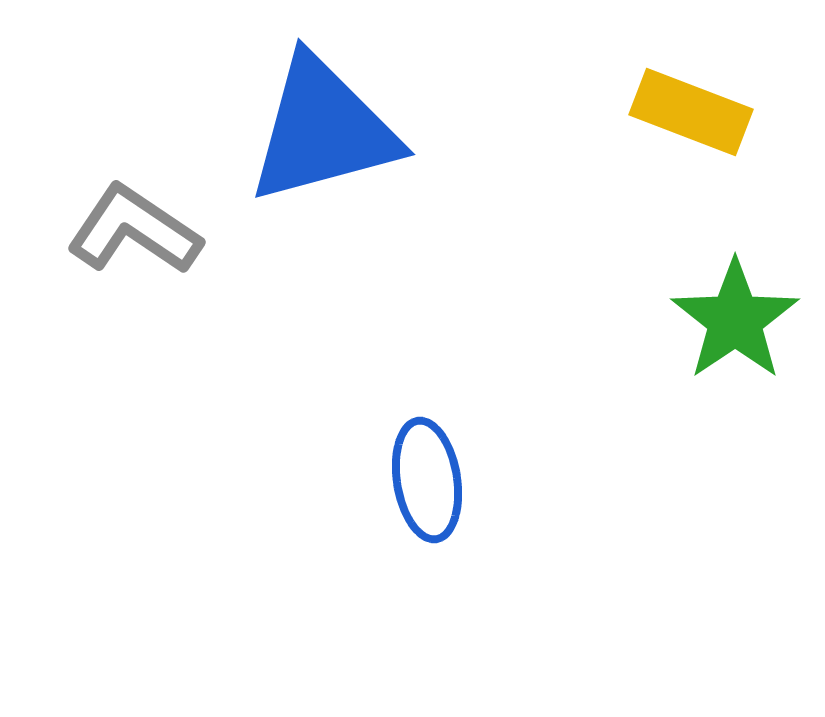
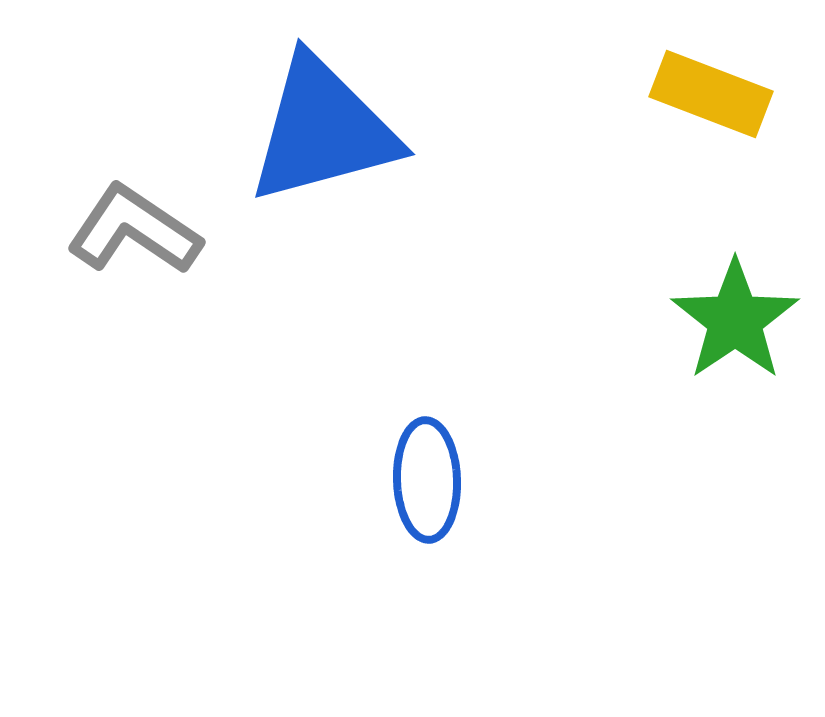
yellow rectangle: moved 20 px right, 18 px up
blue ellipse: rotated 7 degrees clockwise
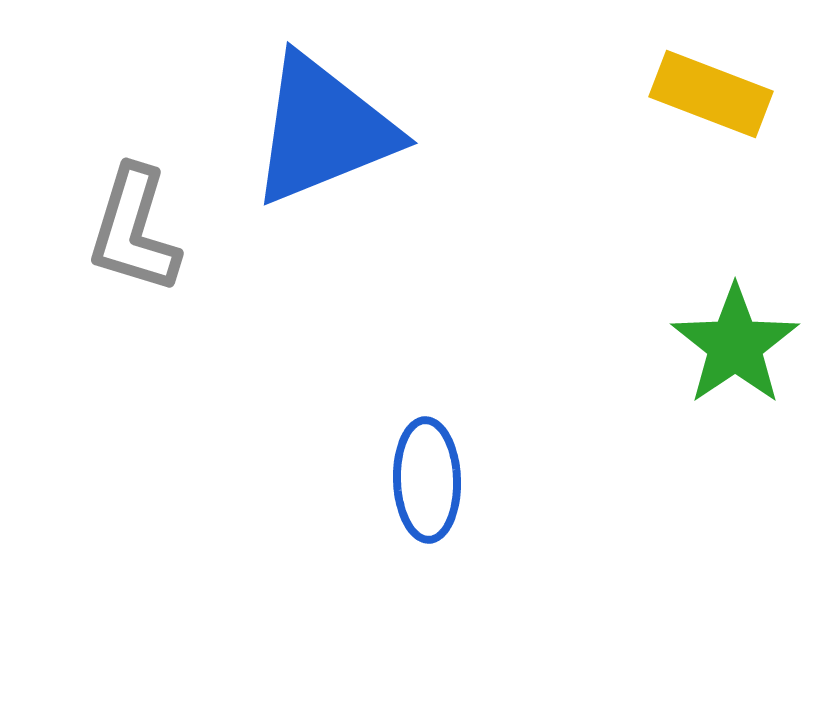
blue triangle: rotated 7 degrees counterclockwise
gray L-shape: rotated 107 degrees counterclockwise
green star: moved 25 px down
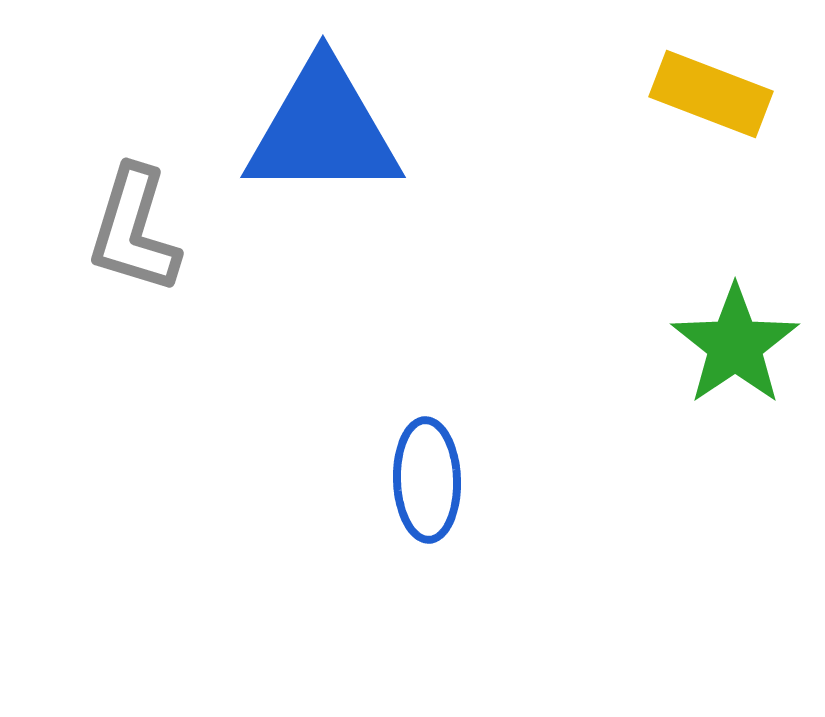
blue triangle: rotated 22 degrees clockwise
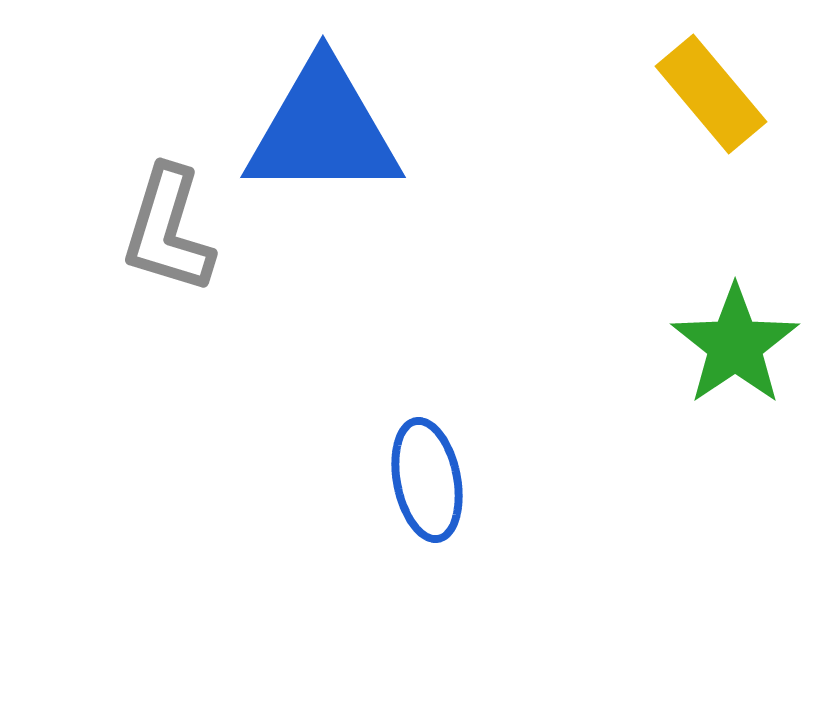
yellow rectangle: rotated 29 degrees clockwise
gray L-shape: moved 34 px right
blue ellipse: rotated 9 degrees counterclockwise
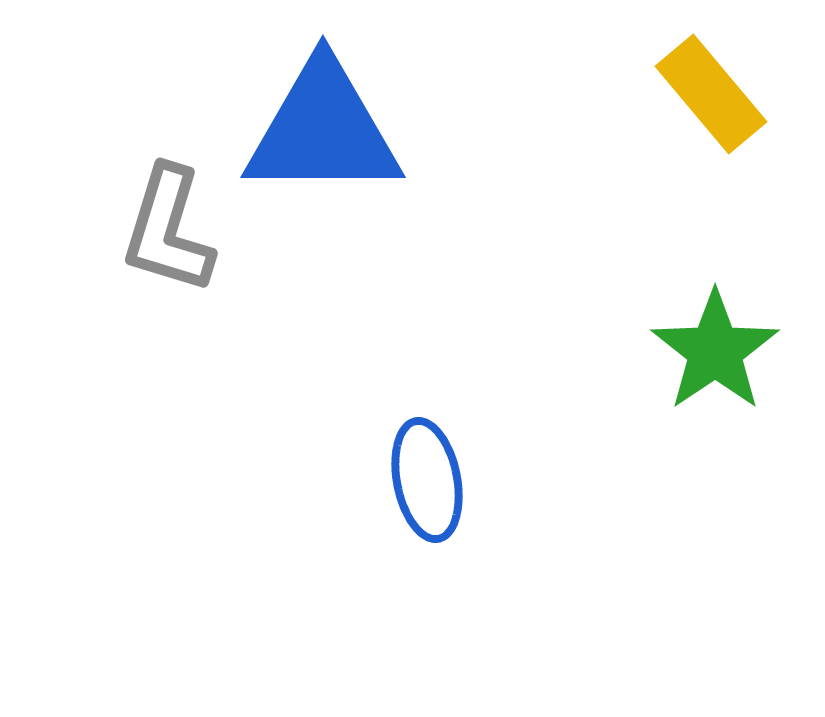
green star: moved 20 px left, 6 px down
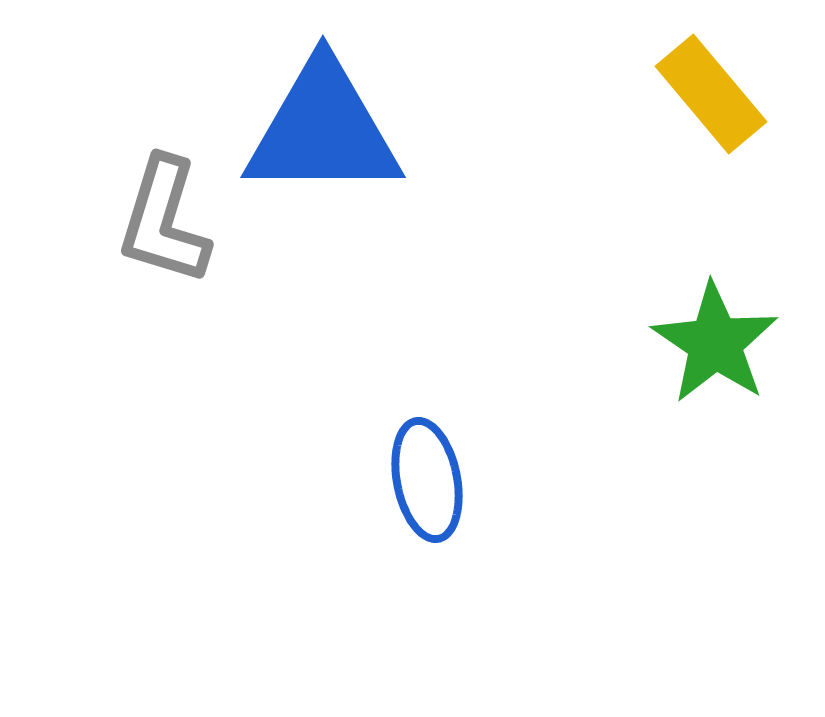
gray L-shape: moved 4 px left, 9 px up
green star: moved 8 px up; rotated 4 degrees counterclockwise
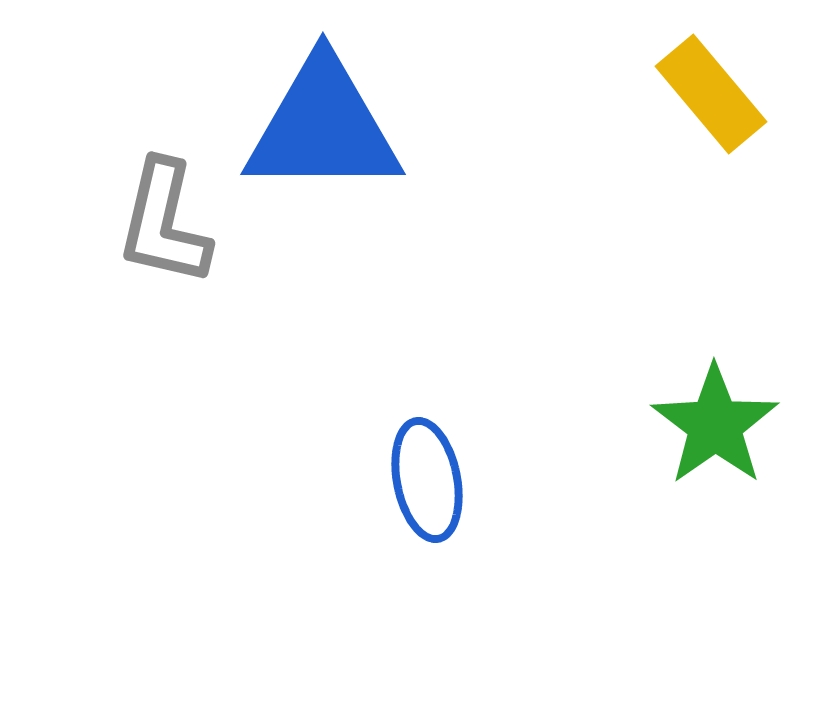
blue triangle: moved 3 px up
gray L-shape: moved 2 px down; rotated 4 degrees counterclockwise
green star: moved 82 px down; rotated 3 degrees clockwise
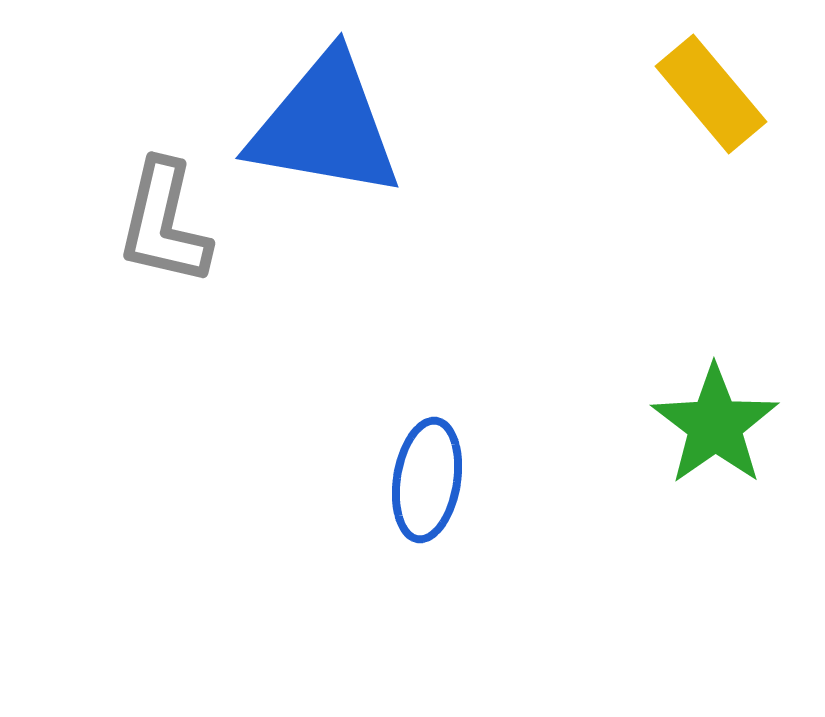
blue triangle: moved 2 px right, 1 px up; rotated 10 degrees clockwise
blue ellipse: rotated 20 degrees clockwise
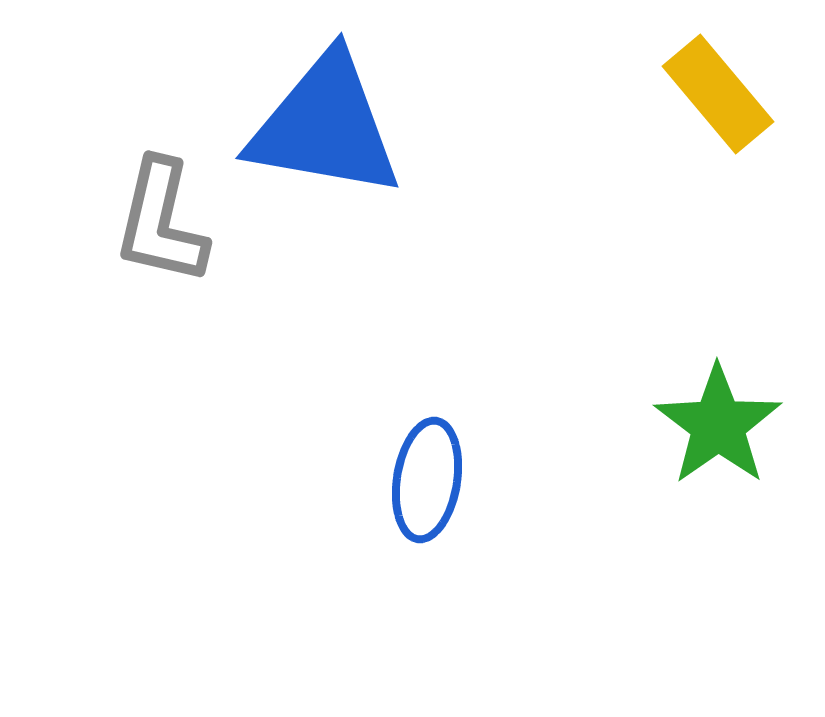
yellow rectangle: moved 7 px right
gray L-shape: moved 3 px left, 1 px up
green star: moved 3 px right
